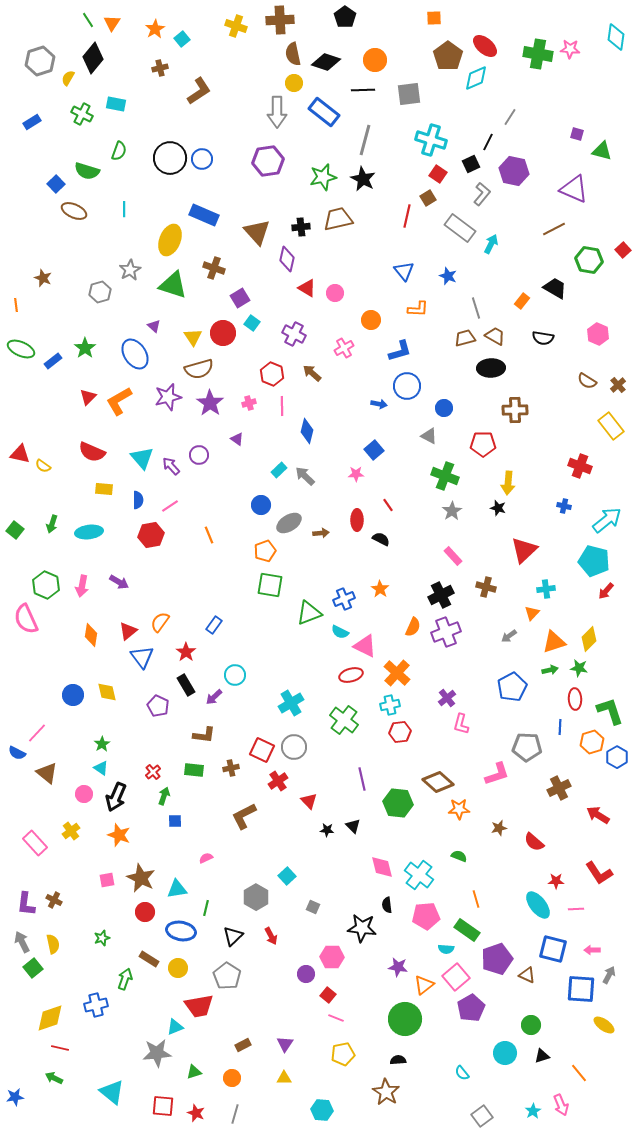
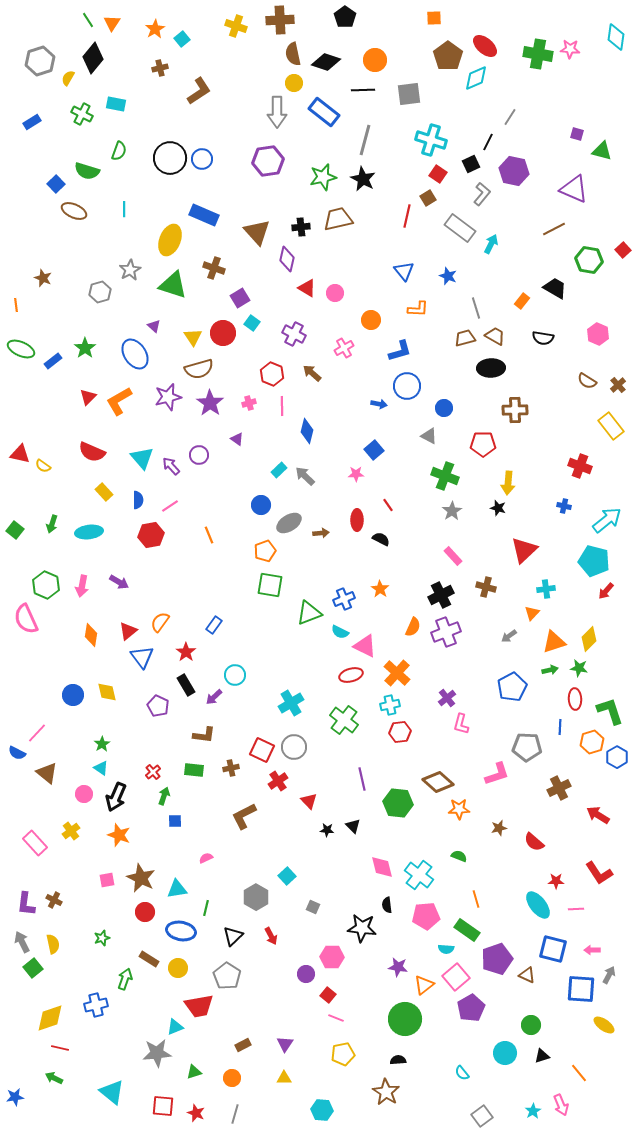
yellow rectangle at (104, 489): moved 3 px down; rotated 42 degrees clockwise
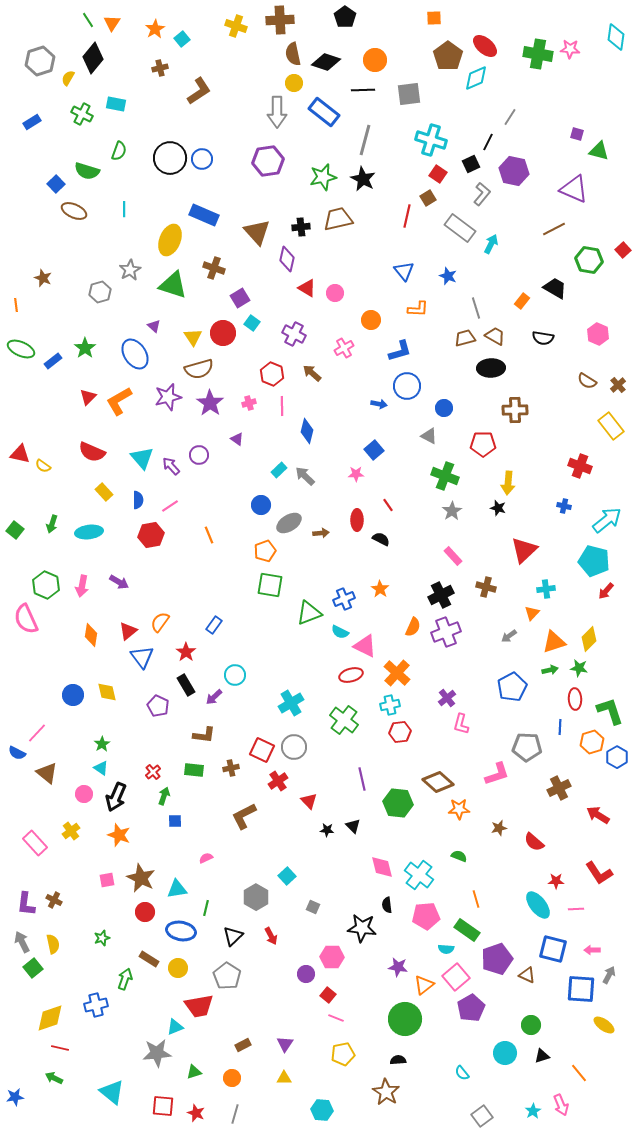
green triangle at (602, 151): moved 3 px left
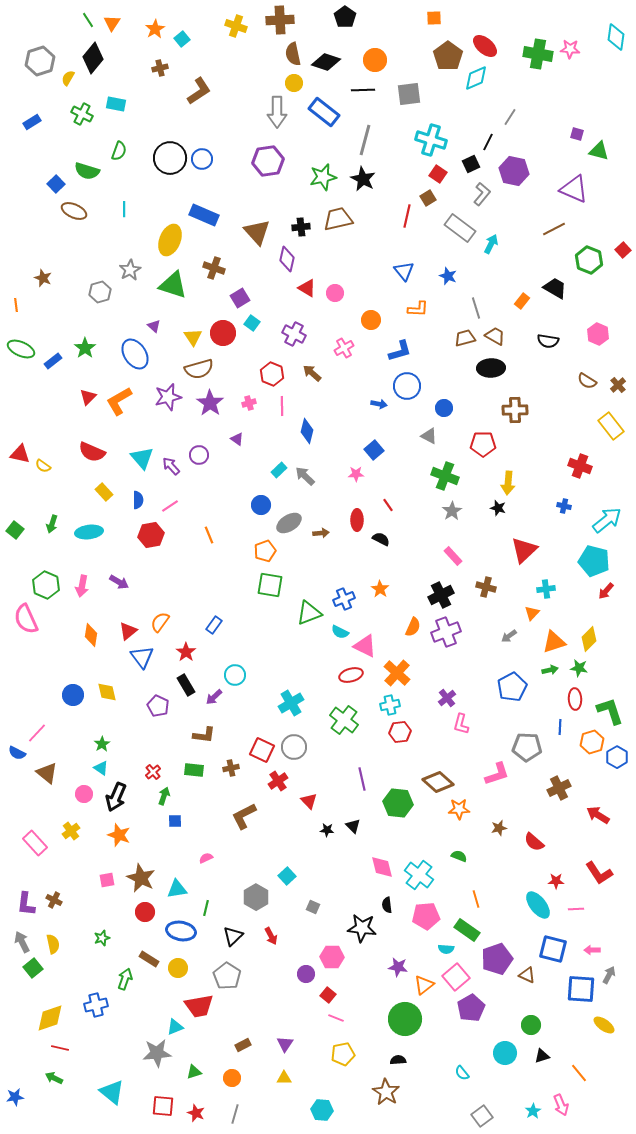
green hexagon at (589, 260): rotated 12 degrees clockwise
black semicircle at (543, 338): moved 5 px right, 3 px down
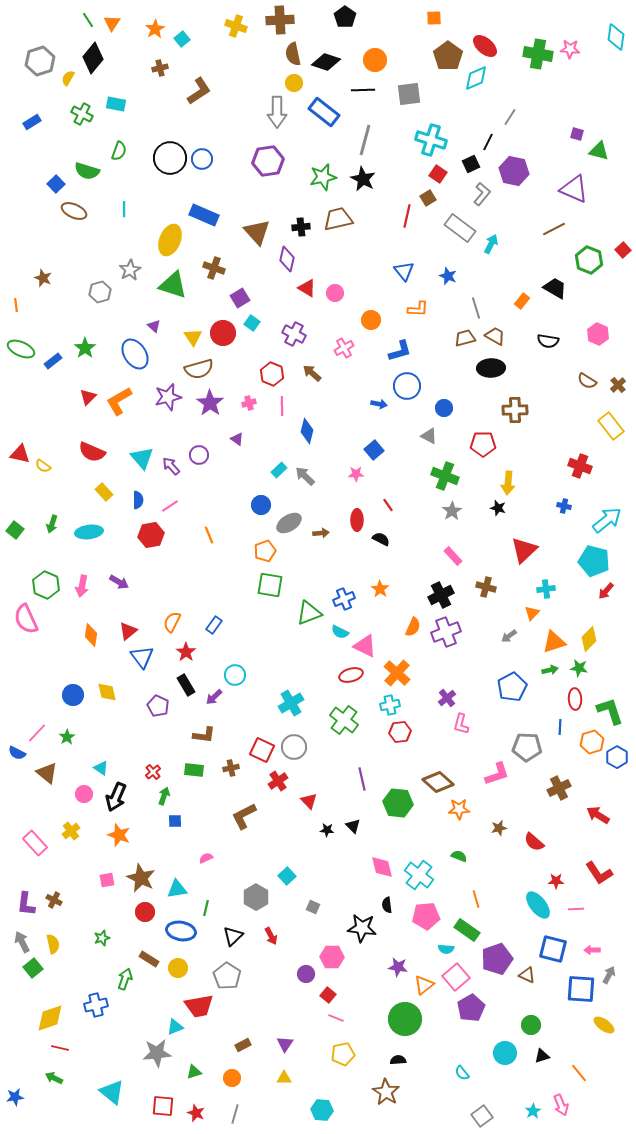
orange semicircle at (160, 622): moved 12 px right; rotated 10 degrees counterclockwise
green star at (102, 744): moved 35 px left, 7 px up
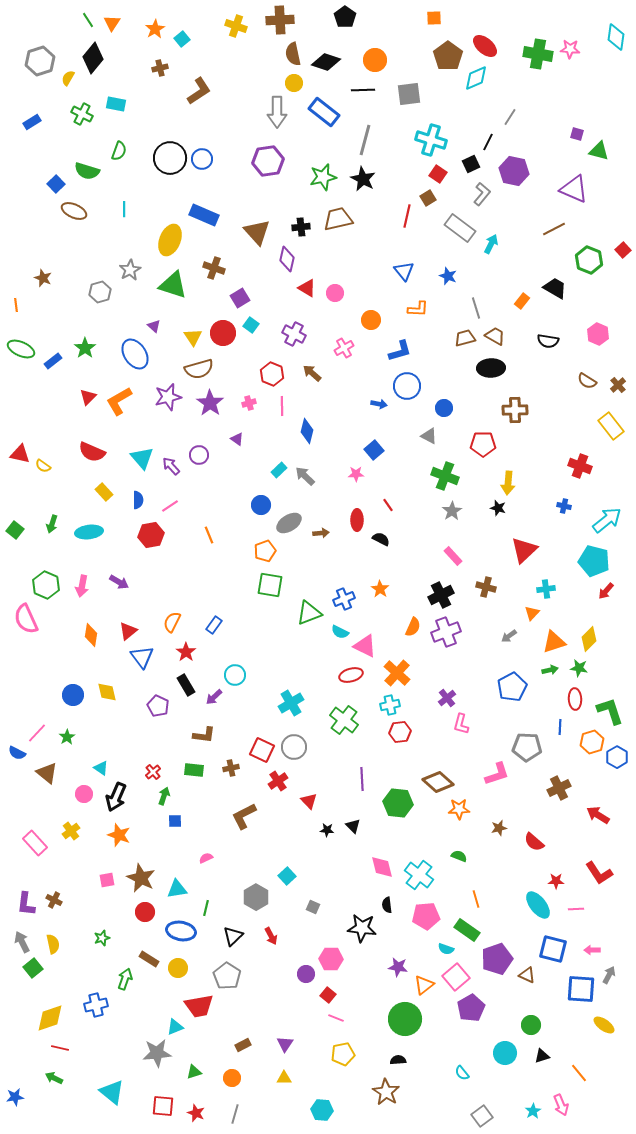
cyan square at (252, 323): moved 1 px left, 2 px down
purple line at (362, 779): rotated 10 degrees clockwise
cyan semicircle at (446, 949): rotated 14 degrees clockwise
pink hexagon at (332, 957): moved 1 px left, 2 px down
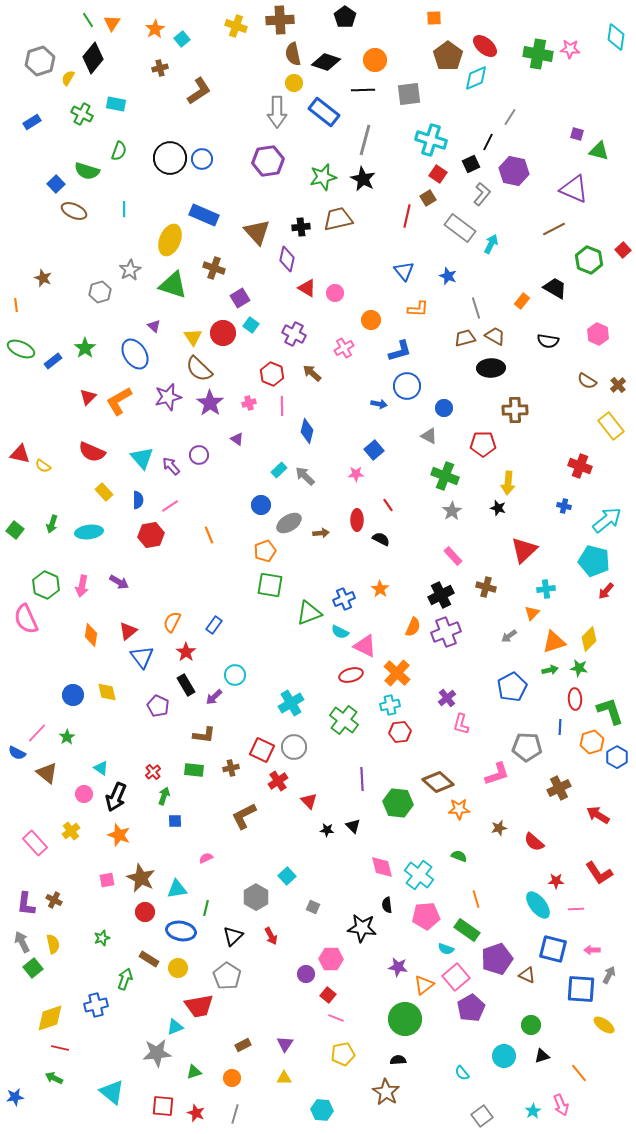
brown semicircle at (199, 369): rotated 60 degrees clockwise
cyan circle at (505, 1053): moved 1 px left, 3 px down
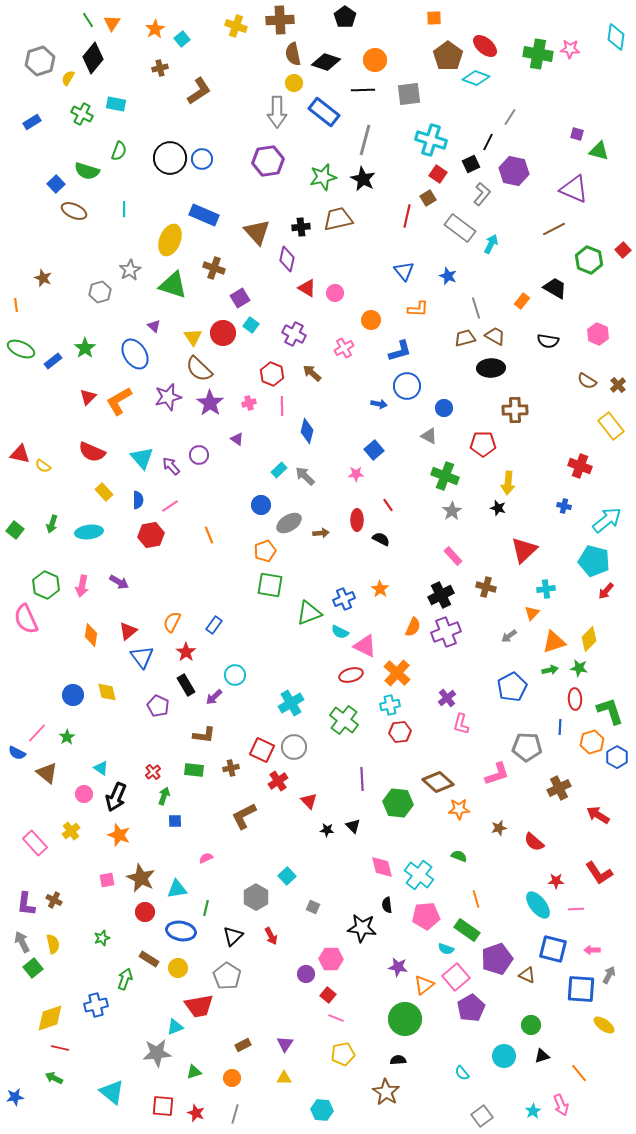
cyan diamond at (476, 78): rotated 44 degrees clockwise
